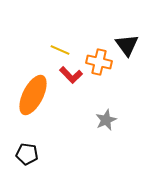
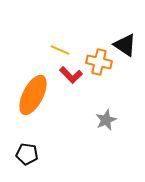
black triangle: moved 2 px left; rotated 20 degrees counterclockwise
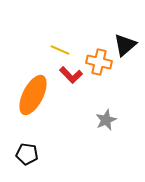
black triangle: rotated 45 degrees clockwise
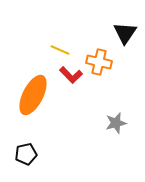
black triangle: moved 12 px up; rotated 15 degrees counterclockwise
gray star: moved 10 px right, 3 px down; rotated 10 degrees clockwise
black pentagon: moved 1 px left; rotated 20 degrees counterclockwise
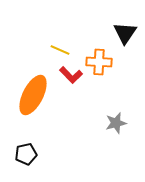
orange cross: rotated 10 degrees counterclockwise
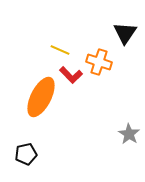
orange cross: rotated 15 degrees clockwise
orange ellipse: moved 8 px right, 2 px down
gray star: moved 13 px right, 11 px down; rotated 25 degrees counterclockwise
